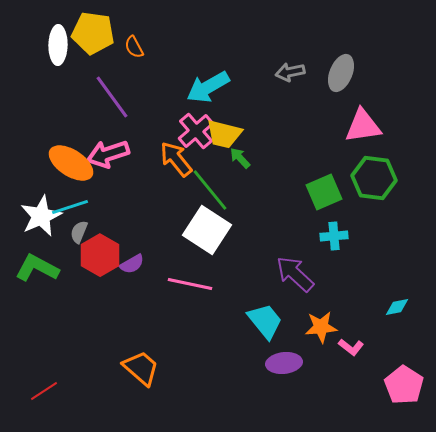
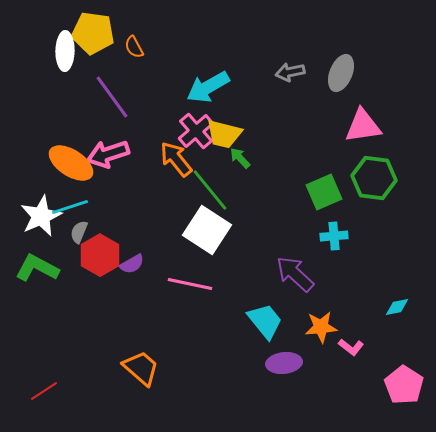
white ellipse: moved 7 px right, 6 px down
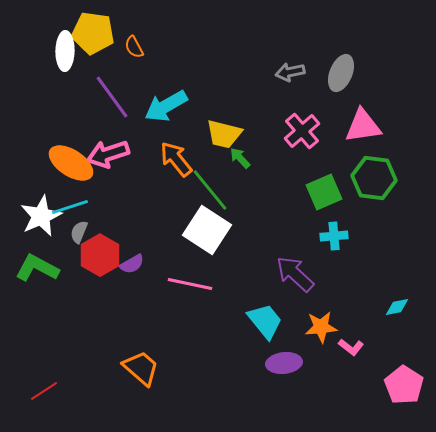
cyan arrow: moved 42 px left, 19 px down
pink cross: moved 106 px right
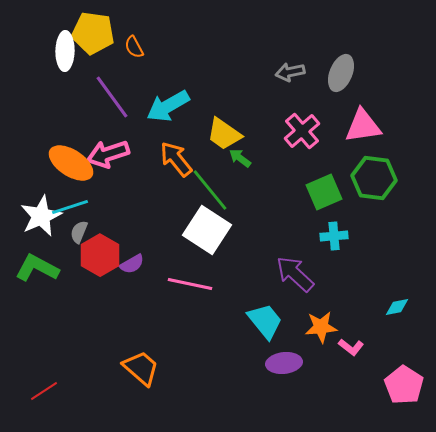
cyan arrow: moved 2 px right
yellow trapezoid: rotated 21 degrees clockwise
green arrow: rotated 10 degrees counterclockwise
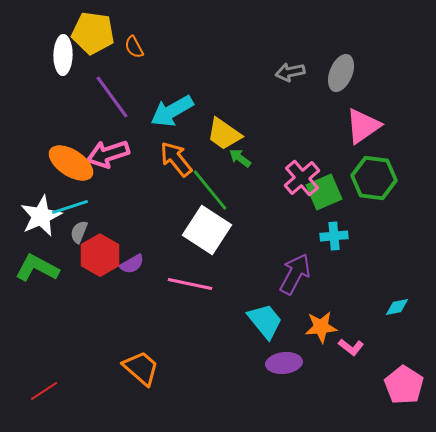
white ellipse: moved 2 px left, 4 px down
cyan arrow: moved 4 px right, 5 px down
pink triangle: rotated 27 degrees counterclockwise
pink cross: moved 47 px down
purple arrow: rotated 75 degrees clockwise
